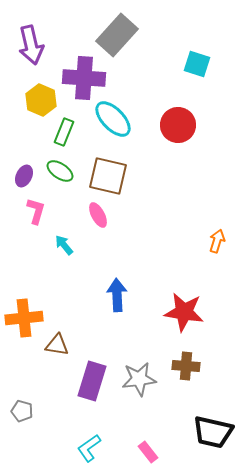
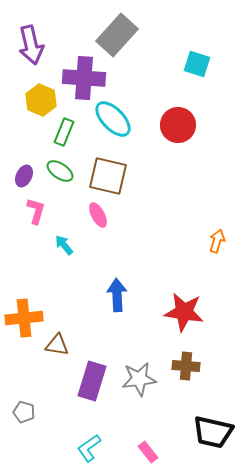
gray pentagon: moved 2 px right, 1 px down
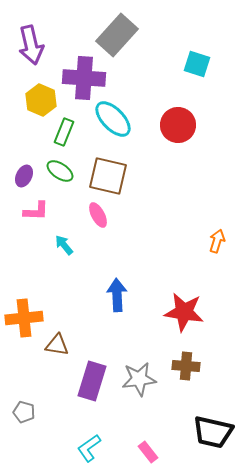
pink L-shape: rotated 76 degrees clockwise
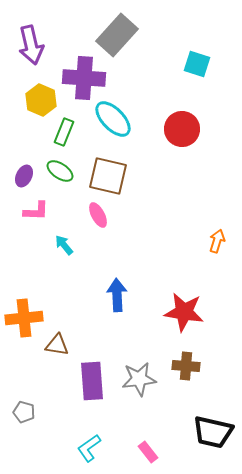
red circle: moved 4 px right, 4 px down
purple rectangle: rotated 21 degrees counterclockwise
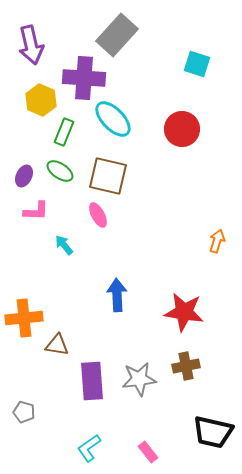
brown cross: rotated 16 degrees counterclockwise
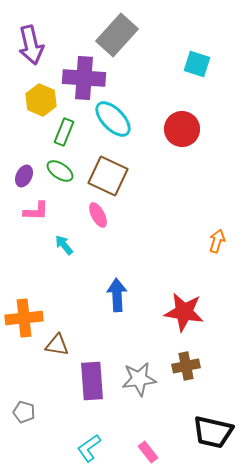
brown square: rotated 12 degrees clockwise
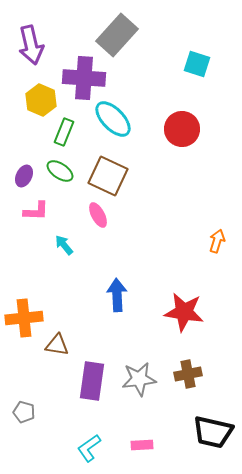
brown cross: moved 2 px right, 8 px down
purple rectangle: rotated 12 degrees clockwise
pink rectangle: moved 6 px left, 7 px up; rotated 55 degrees counterclockwise
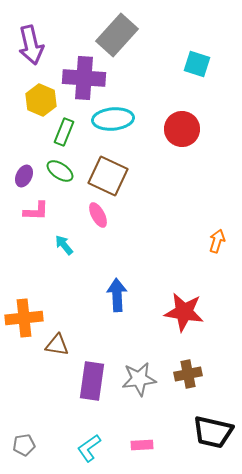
cyan ellipse: rotated 51 degrees counterclockwise
gray pentagon: moved 33 px down; rotated 25 degrees counterclockwise
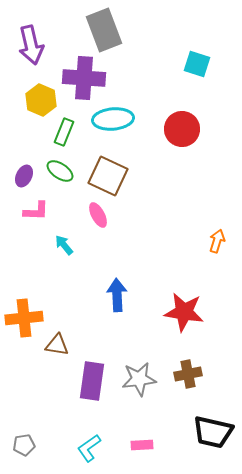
gray rectangle: moved 13 px left, 5 px up; rotated 63 degrees counterclockwise
